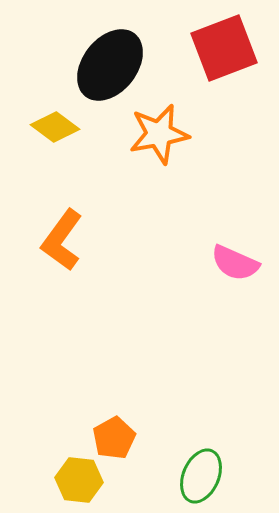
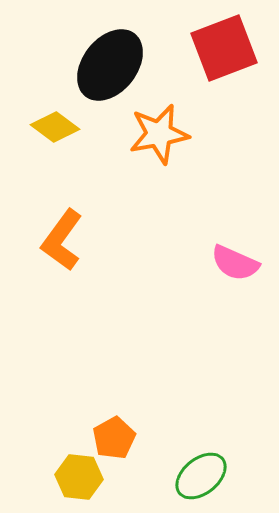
green ellipse: rotated 28 degrees clockwise
yellow hexagon: moved 3 px up
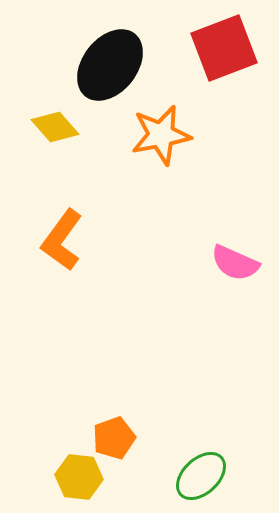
yellow diamond: rotated 12 degrees clockwise
orange star: moved 2 px right, 1 px down
orange pentagon: rotated 9 degrees clockwise
green ellipse: rotated 4 degrees counterclockwise
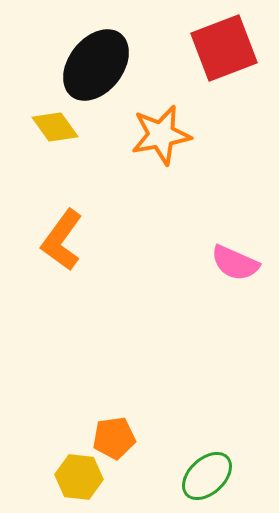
black ellipse: moved 14 px left
yellow diamond: rotated 6 degrees clockwise
orange pentagon: rotated 12 degrees clockwise
green ellipse: moved 6 px right
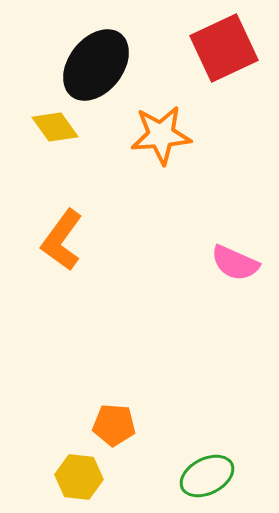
red square: rotated 4 degrees counterclockwise
orange star: rotated 6 degrees clockwise
orange pentagon: moved 13 px up; rotated 12 degrees clockwise
green ellipse: rotated 16 degrees clockwise
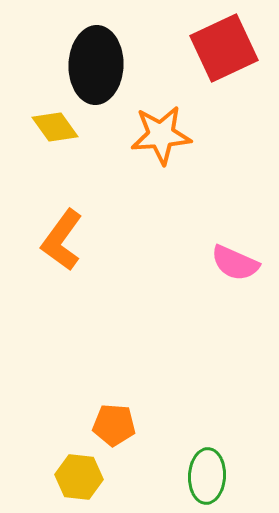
black ellipse: rotated 36 degrees counterclockwise
green ellipse: rotated 60 degrees counterclockwise
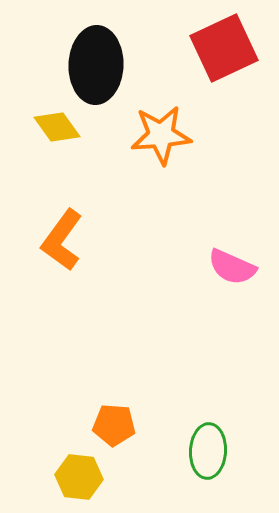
yellow diamond: moved 2 px right
pink semicircle: moved 3 px left, 4 px down
green ellipse: moved 1 px right, 25 px up
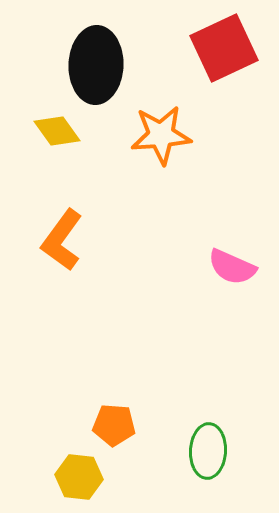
yellow diamond: moved 4 px down
